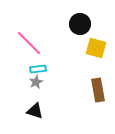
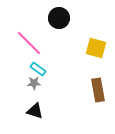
black circle: moved 21 px left, 6 px up
cyan rectangle: rotated 42 degrees clockwise
gray star: moved 2 px left, 1 px down; rotated 24 degrees clockwise
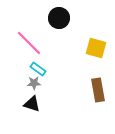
black triangle: moved 3 px left, 7 px up
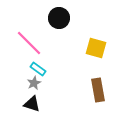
gray star: rotated 24 degrees counterclockwise
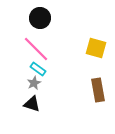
black circle: moved 19 px left
pink line: moved 7 px right, 6 px down
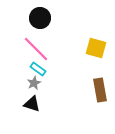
brown rectangle: moved 2 px right
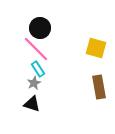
black circle: moved 10 px down
cyan rectangle: rotated 21 degrees clockwise
brown rectangle: moved 1 px left, 3 px up
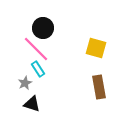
black circle: moved 3 px right
gray star: moved 9 px left
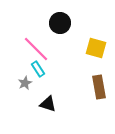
black circle: moved 17 px right, 5 px up
black triangle: moved 16 px right
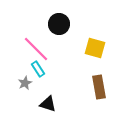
black circle: moved 1 px left, 1 px down
yellow square: moved 1 px left
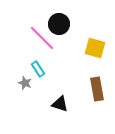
pink line: moved 6 px right, 11 px up
gray star: rotated 24 degrees counterclockwise
brown rectangle: moved 2 px left, 2 px down
black triangle: moved 12 px right
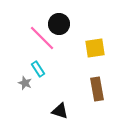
yellow square: rotated 25 degrees counterclockwise
black triangle: moved 7 px down
